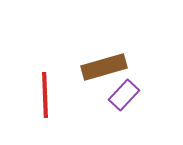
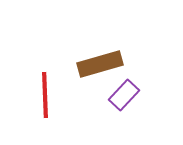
brown rectangle: moved 4 px left, 3 px up
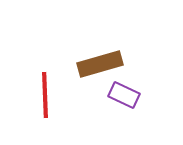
purple rectangle: rotated 72 degrees clockwise
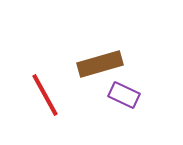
red line: rotated 27 degrees counterclockwise
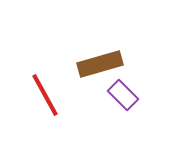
purple rectangle: moved 1 px left; rotated 20 degrees clockwise
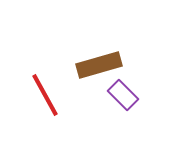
brown rectangle: moved 1 px left, 1 px down
